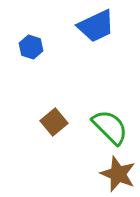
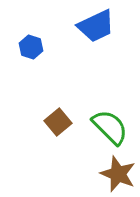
brown square: moved 4 px right
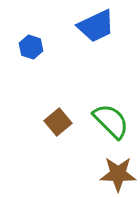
green semicircle: moved 1 px right, 6 px up
brown star: rotated 21 degrees counterclockwise
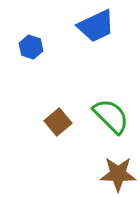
green semicircle: moved 5 px up
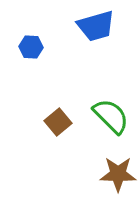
blue trapezoid: rotated 9 degrees clockwise
blue hexagon: rotated 15 degrees counterclockwise
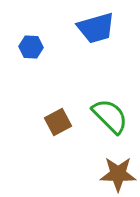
blue trapezoid: moved 2 px down
green semicircle: moved 1 px left
brown square: rotated 12 degrees clockwise
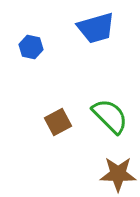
blue hexagon: rotated 10 degrees clockwise
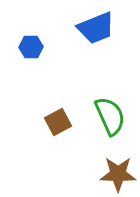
blue trapezoid: rotated 6 degrees counterclockwise
blue hexagon: rotated 15 degrees counterclockwise
green semicircle: rotated 21 degrees clockwise
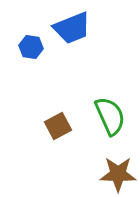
blue trapezoid: moved 24 px left
blue hexagon: rotated 10 degrees clockwise
brown square: moved 4 px down
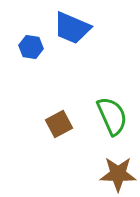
blue trapezoid: rotated 45 degrees clockwise
green semicircle: moved 2 px right
brown square: moved 1 px right, 2 px up
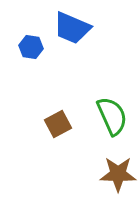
brown square: moved 1 px left
